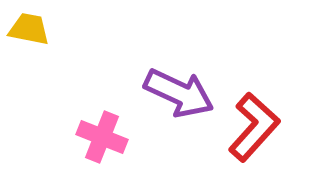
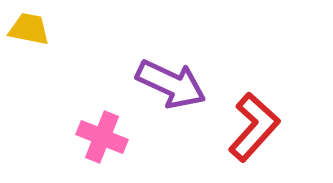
purple arrow: moved 8 px left, 9 px up
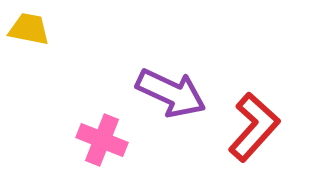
purple arrow: moved 9 px down
pink cross: moved 3 px down
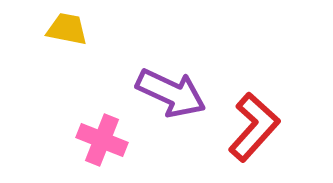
yellow trapezoid: moved 38 px right
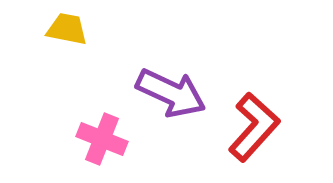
pink cross: moved 1 px up
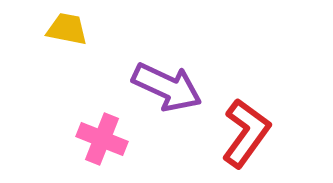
purple arrow: moved 4 px left, 6 px up
red L-shape: moved 8 px left, 6 px down; rotated 6 degrees counterclockwise
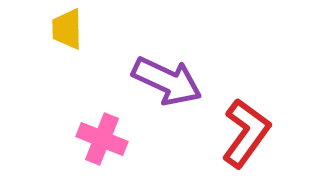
yellow trapezoid: rotated 102 degrees counterclockwise
purple arrow: moved 6 px up
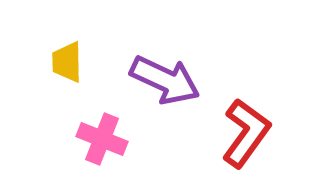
yellow trapezoid: moved 33 px down
purple arrow: moved 2 px left, 1 px up
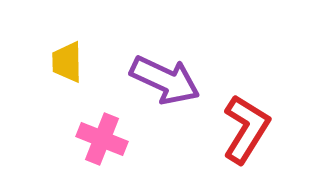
red L-shape: moved 4 px up; rotated 4 degrees counterclockwise
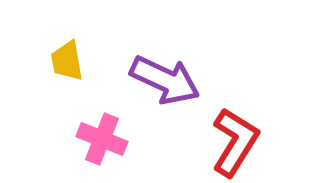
yellow trapezoid: moved 1 px up; rotated 9 degrees counterclockwise
red L-shape: moved 11 px left, 13 px down
